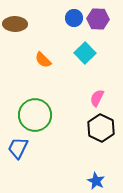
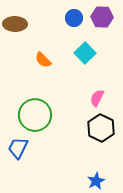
purple hexagon: moved 4 px right, 2 px up
blue star: rotated 18 degrees clockwise
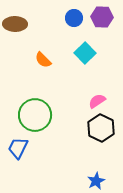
pink semicircle: moved 3 px down; rotated 30 degrees clockwise
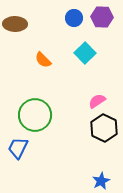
black hexagon: moved 3 px right
blue star: moved 5 px right
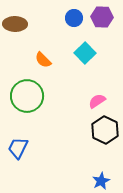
green circle: moved 8 px left, 19 px up
black hexagon: moved 1 px right, 2 px down
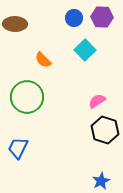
cyan square: moved 3 px up
green circle: moved 1 px down
black hexagon: rotated 8 degrees counterclockwise
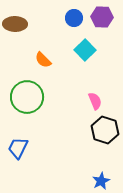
pink semicircle: moved 2 px left; rotated 102 degrees clockwise
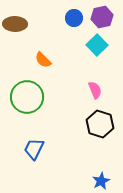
purple hexagon: rotated 15 degrees counterclockwise
cyan square: moved 12 px right, 5 px up
pink semicircle: moved 11 px up
black hexagon: moved 5 px left, 6 px up
blue trapezoid: moved 16 px right, 1 px down
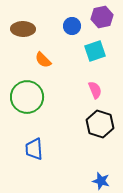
blue circle: moved 2 px left, 8 px down
brown ellipse: moved 8 px right, 5 px down
cyan square: moved 2 px left, 6 px down; rotated 25 degrees clockwise
blue trapezoid: rotated 30 degrees counterclockwise
blue star: rotated 30 degrees counterclockwise
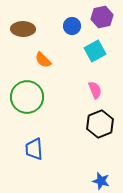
cyan square: rotated 10 degrees counterclockwise
black hexagon: rotated 20 degrees clockwise
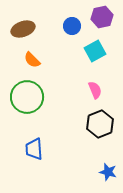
brown ellipse: rotated 20 degrees counterclockwise
orange semicircle: moved 11 px left
blue star: moved 7 px right, 9 px up
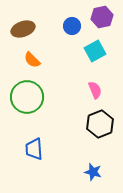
blue star: moved 15 px left
